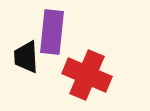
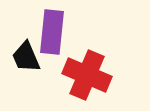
black trapezoid: rotated 20 degrees counterclockwise
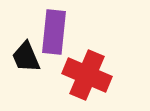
purple rectangle: moved 2 px right
